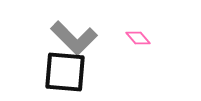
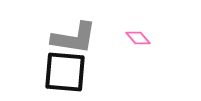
gray L-shape: rotated 36 degrees counterclockwise
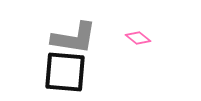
pink diamond: rotated 10 degrees counterclockwise
